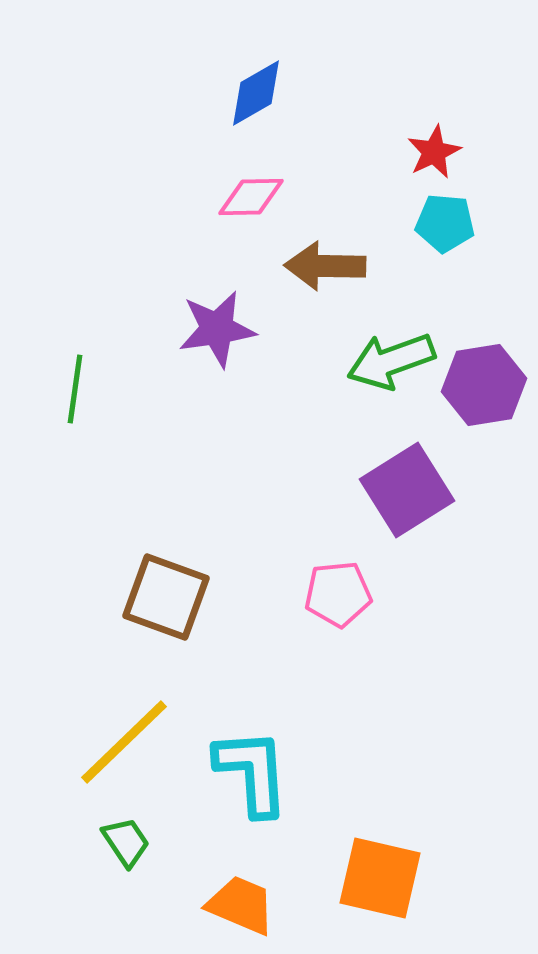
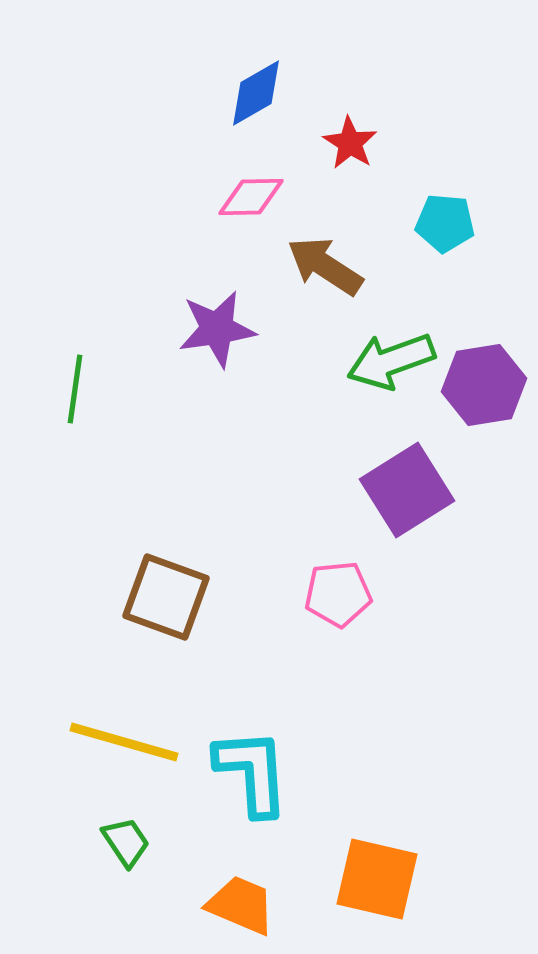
red star: moved 84 px left, 9 px up; rotated 14 degrees counterclockwise
brown arrow: rotated 32 degrees clockwise
yellow line: rotated 60 degrees clockwise
orange square: moved 3 px left, 1 px down
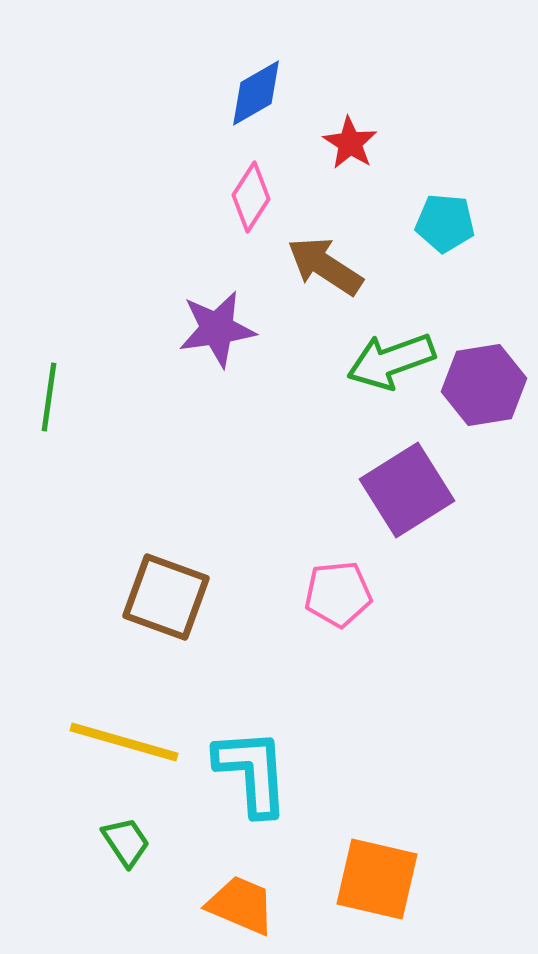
pink diamond: rotated 56 degrees counterclockwise
green line: moved 26 px left, 8 px down
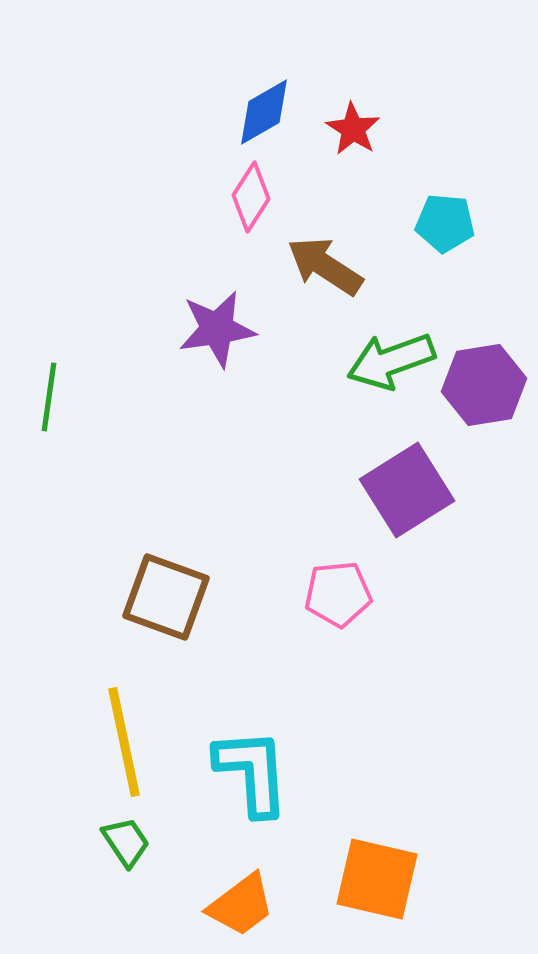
blue diamond: moved 8 px right, 19 px down
red star: moved 3 px right, 14 px up
yellow line: rotated 62 degrees clockwise
orange trapezoid: rotated 120 degrees clockwise
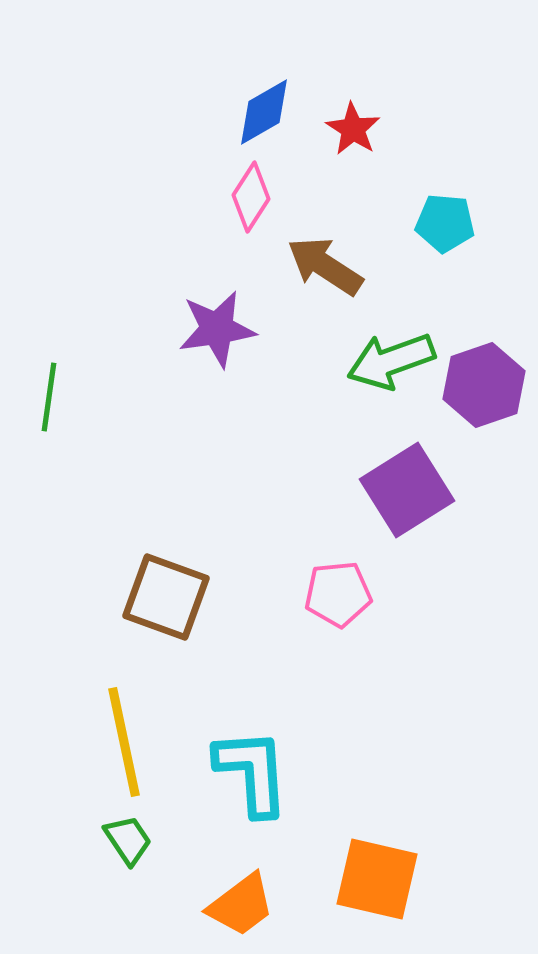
purple hexagon: rotated 10 degrees counterclockwise
green trapezoid: moved 2 px right, 2 px up
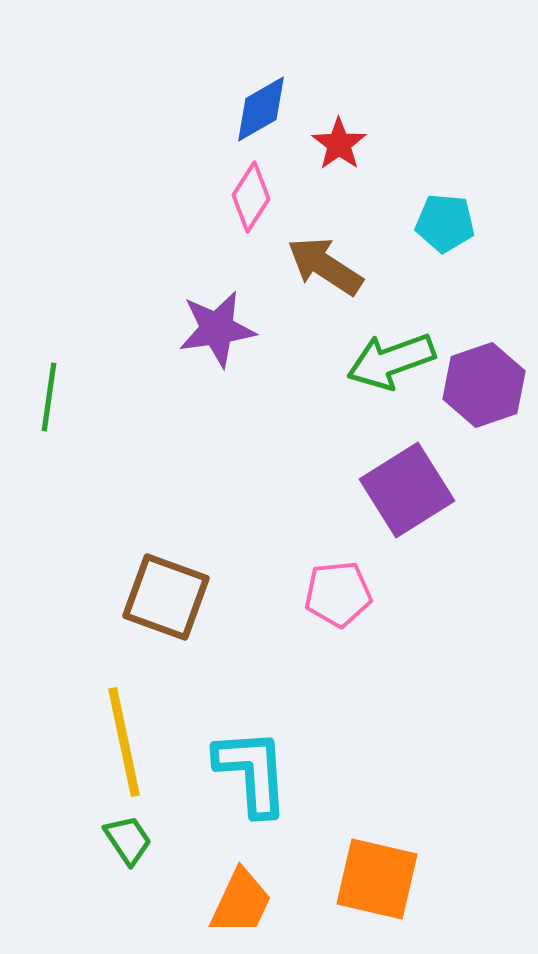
blue diamond: moved 3 px left, 3 px up
red star: moved 14 px left, 15 px down; rotated 4 degrees clockwise
orange trapezoid: moved 3 px up; rotated 28 degrees counterclockwise
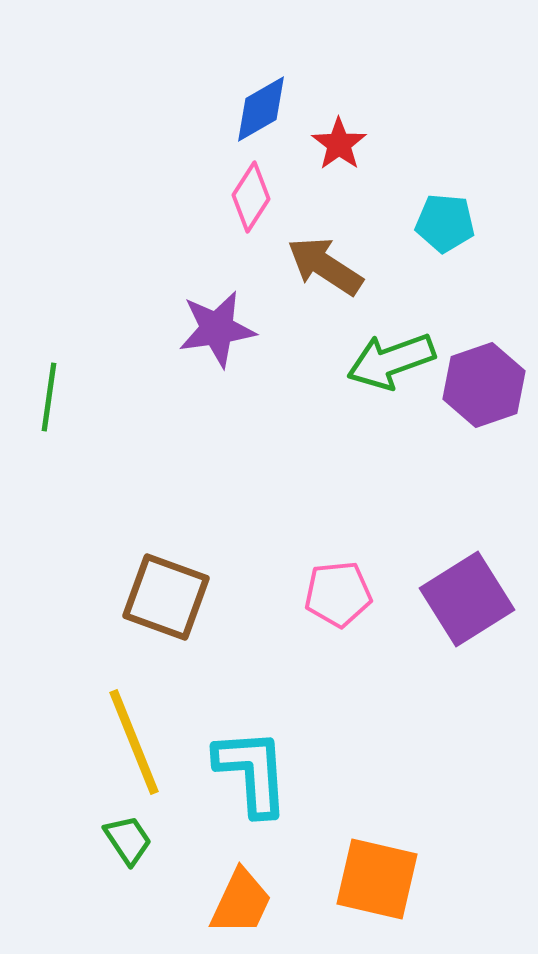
purple square: moved 60 px right, 109 px down
yellow line: moved 10 px right; rotated 10 degrees counterclockwise
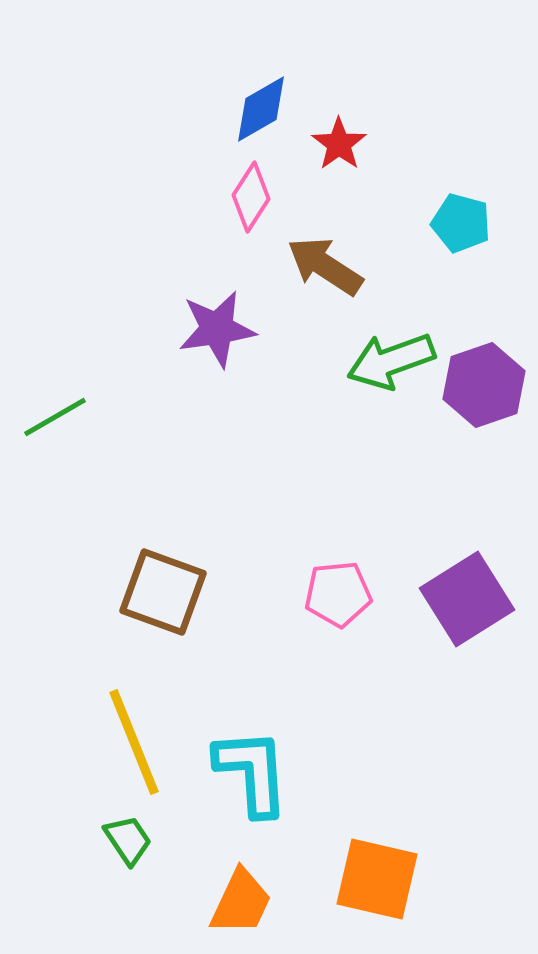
cyan pentagon: moved 16 px right; rotated 10 degrees clockwise
green line: moved 6 px right, 20 px down; rotated 52 degrees clockwise
brown square: moved 3 px left, 5 px up
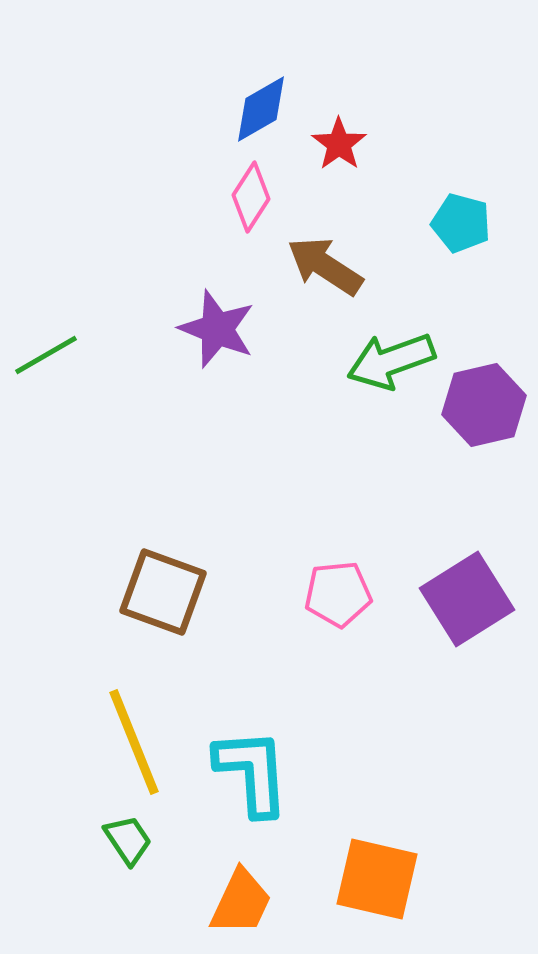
purple star: rotated 30 degrees clockwise
purple hexagon: moved 20 px down; rotated 6 degrees clockwise
green line: moved 9 px left, 62 px up
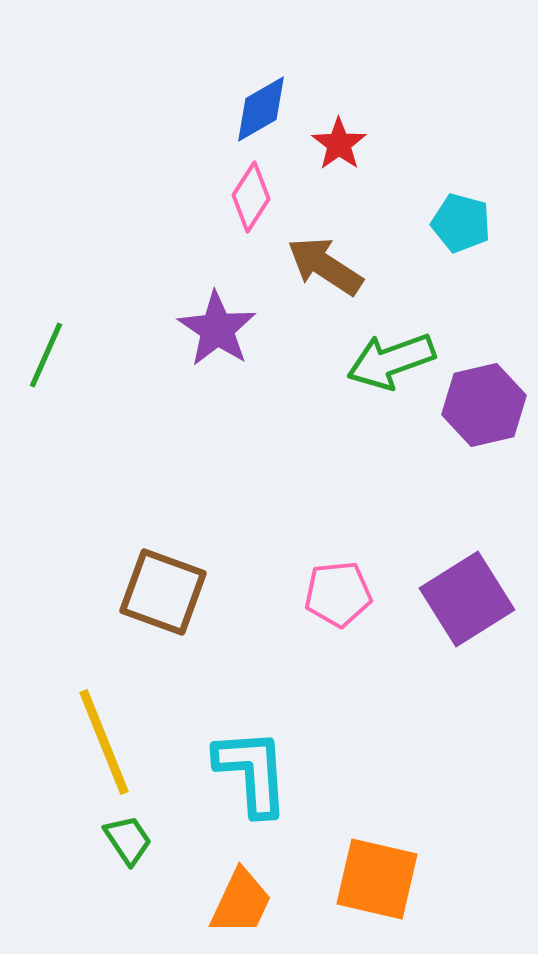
purple star: rotated 12 degrees clockwise
green line: rotated 36 degrees counterclockwise
yellow line: moved 30 px left
